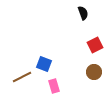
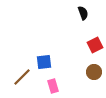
blue square: moved 2 px up; rotated 28 degrees counterclockwise
brown line: rotated 18 degrees counterclockwise
pink rectangle: moved 1 px left
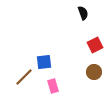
brown line: moved 2 px right
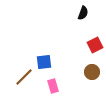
black semicircle: rotated 40 degrees clockwise
brown circle: moved 2 px left
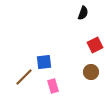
brown circle: moved 1 px left
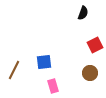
brown circle: moved 1 px left, 1 px down
brown line: moved 10 px left, 7 px up; rotated 18 degrees counterclockwise
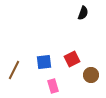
red square: moved 23 px left, 14 px down
brown circle: moved 1 px right, 2 px down
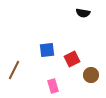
black semicircle: rotated 80 degrees clockwise
blue square: moved 3 px right, 12 px up
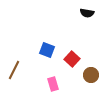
black semicircle: moved 4 px right
blue square: rotated 28 degrees clockwise
red square: rotated 21 degrees counterclockwise
pink rectangle: moved 2 px up
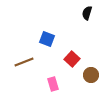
black semicircle: rotated 96 degrees clockwise
blue square: moved 11 px up
brown line: moved 10 px right, 8 px up; rotated 42 degrees clockwise
